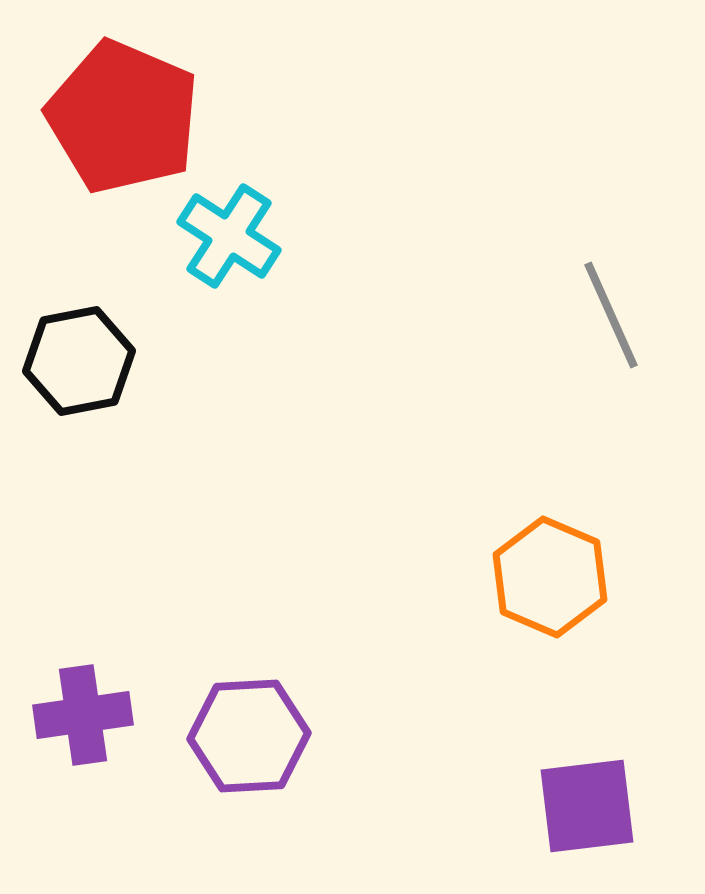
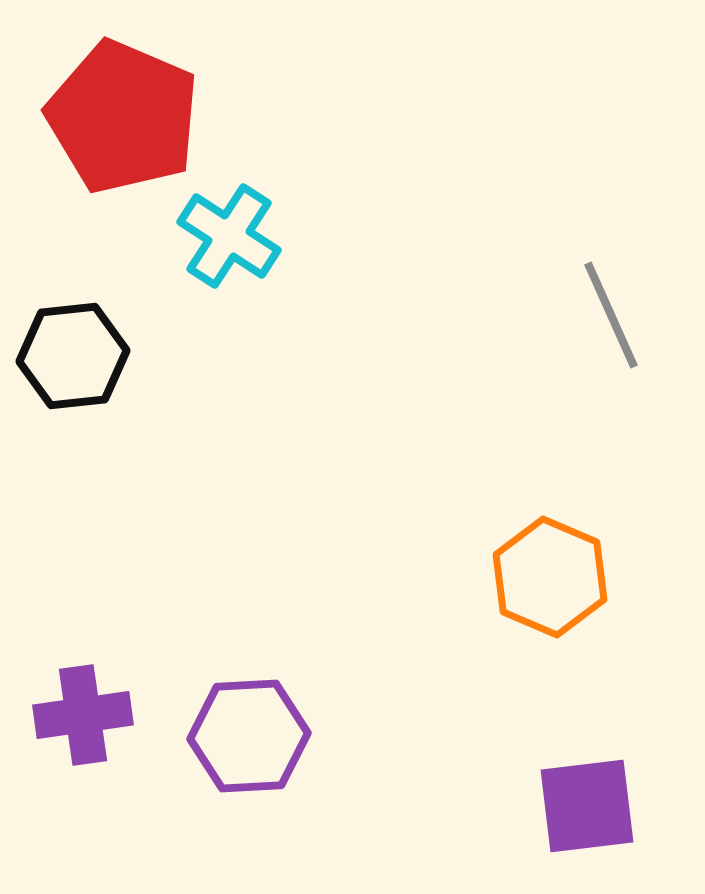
black hexagon: moved 6 px left, 5 px up; rotated 5 degrees clockwise
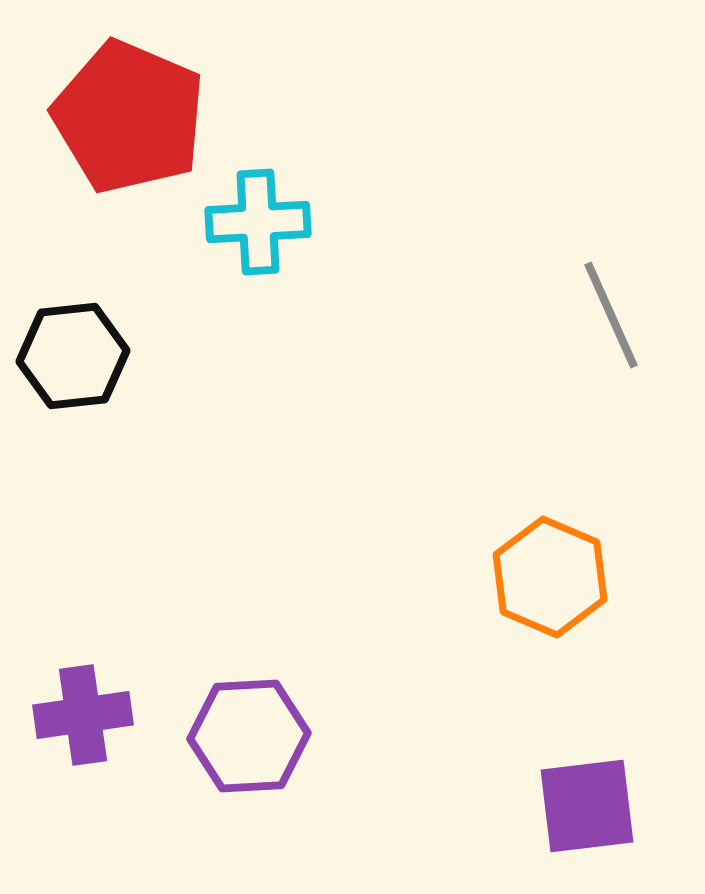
red pentagon: moved 6 px right
cyan cross: moved 29 px right, 14 px up; rotated 36 degrees counterclockwise
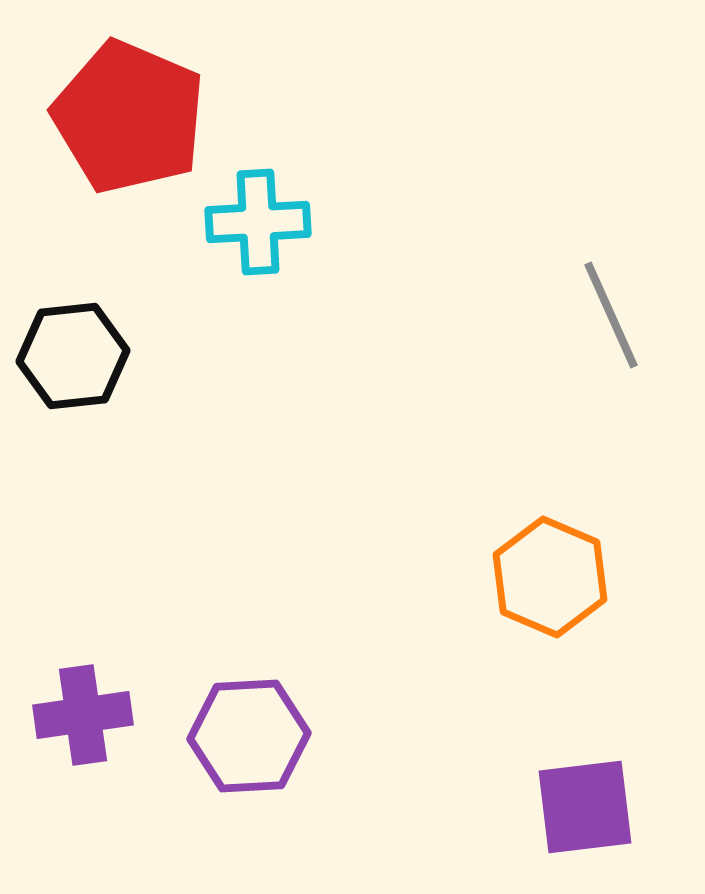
purple square: moved 2 px left, 1 px down
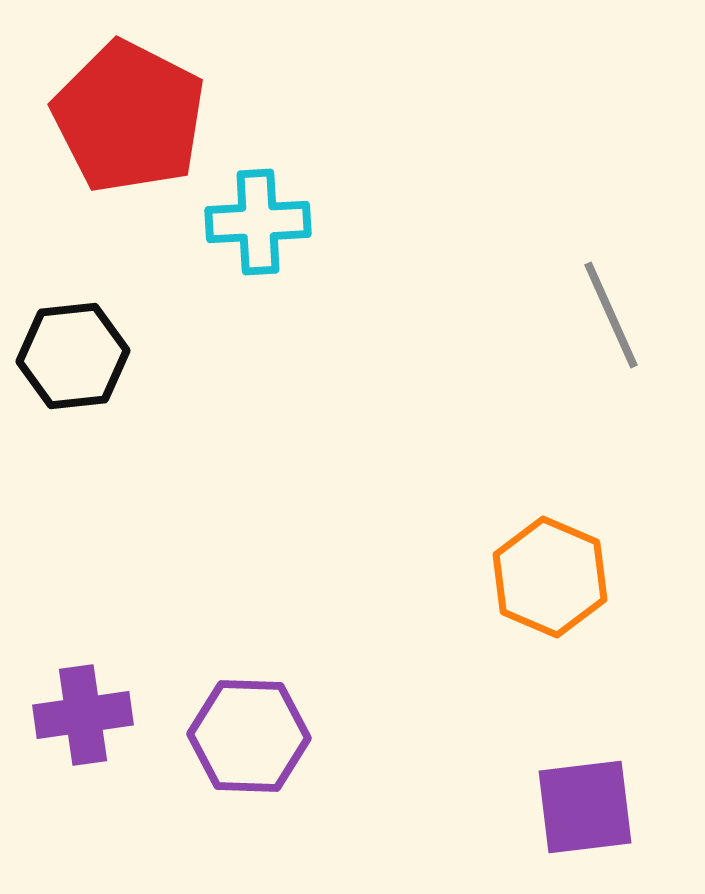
red pentagon: rotated 4 degrees clockwise
purple hexagon: rotated 5 degrees clockwise
